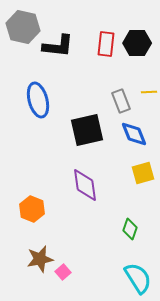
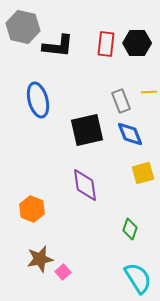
blue diamond: moved 4 px left
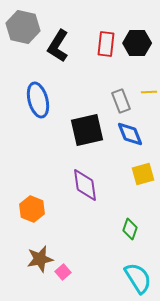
black L-shape: rotated 116 degrees clockwise
yellow square: moved 1 px down
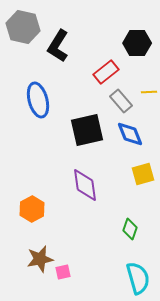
red rectangle: moved 28 px down; rotated 45 degrees clockwise
gray rectangle: rotated 20 degrees counterclockwise
orange hexagon: rotated 10 degrees clockwise
pink square: rotated 28 degrees clockwise
cyan semicircle: rotated 16 degrees clockwise
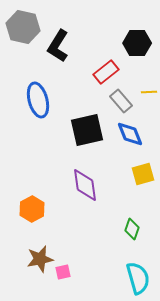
green diamond: moved 2 px right
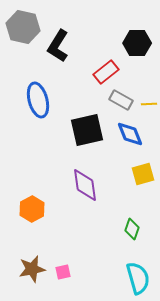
yellow line: moved 12 px down
gray rectangle: moved 1 px up; rotated 20 degrees counterclockwise
brown star: moved 8 px left, 10 px down
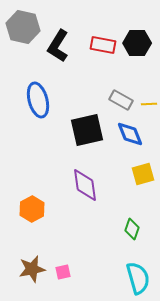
red rectangle: moved 3 px left, 27 px up; rotated 50 degrees clockwise
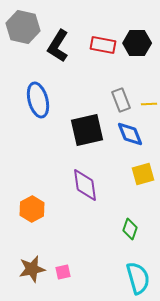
gray rectangle: rotated 40 degrees clockwise
green diamond: moved 2 px left
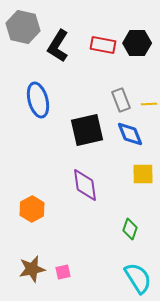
yellow square: rotated 15 degrees clockwise
cyan semicircle: rotated 16 degrees counterclockwise
